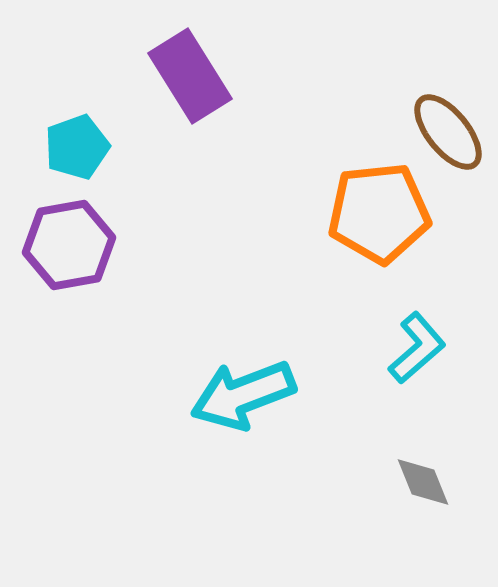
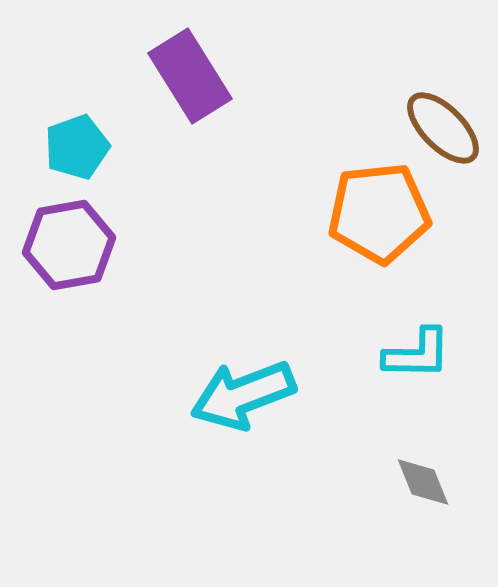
brown ellipse: moved 5 px left, 4 px up; rotated 6 degrees counterclockwise
cyan L-shape: moved 6 px down; rotated 42 degrees clockwise
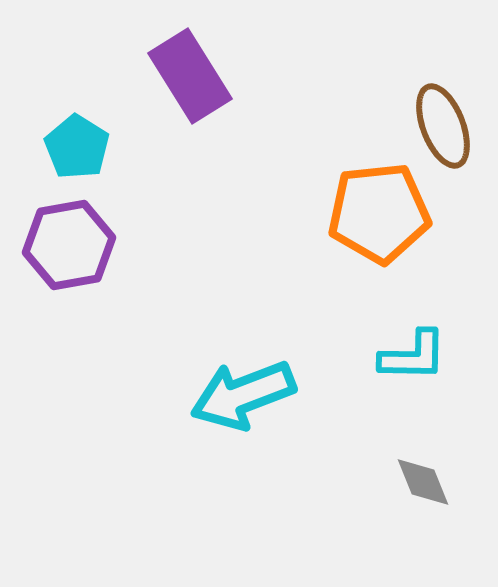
brown ellipse: moved 2 px up; rotated 24 degrees clockwise
cyan pentagon: rotated 20 degrees counterclockwise
cyan L-shape: moved 4 px left, 2 px down
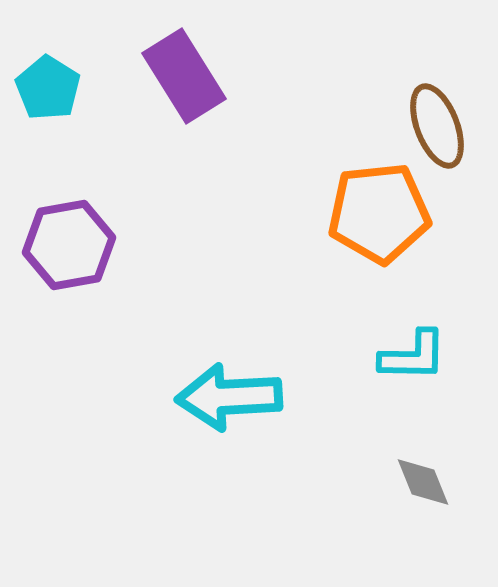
purple rectangle: moved 6 px left
brown ellipse: moved 6 px left
cyan pentagon: moved 29 px left, 59 px up
cyan arrow: moved 14 px left, 2 px down; rotated 18 degrees clockwise
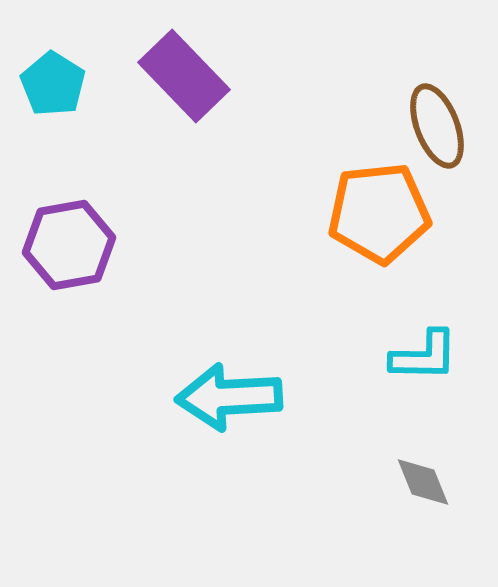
purple rectangle: rotated 12 degrees counterclockwise
cyan pentagon: moved 5 px right, 4 px up
cyan L-shape: moved 11 px right
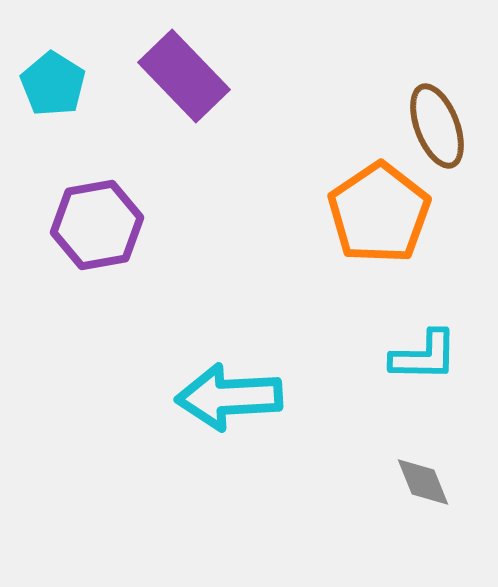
orange pentagon: rotated 28 degrees counterclockwise
purple hexagon: moved 28 px right, 20 px up
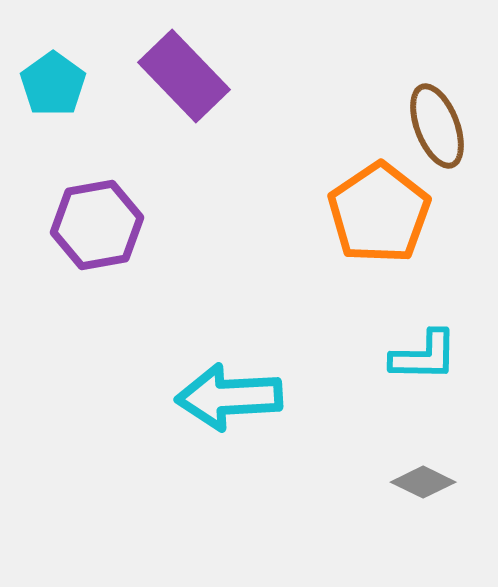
cyan pentagon: rotated 4 degrees clockwise
gray diamond: rotated 42 degrees counterclockwise
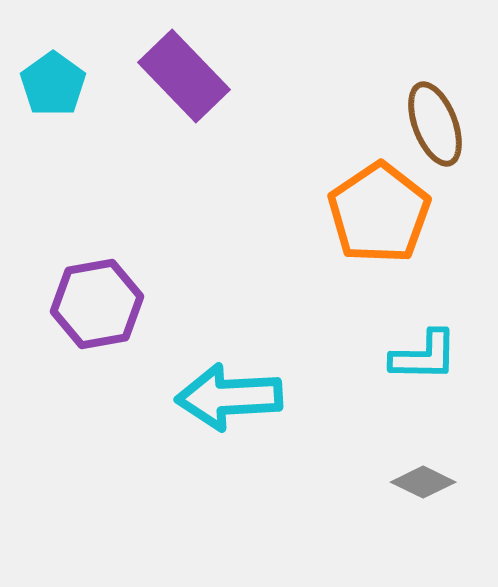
brown ellipse: moved 2 px left, 2 px up
purple hexagon: moved 79 px down
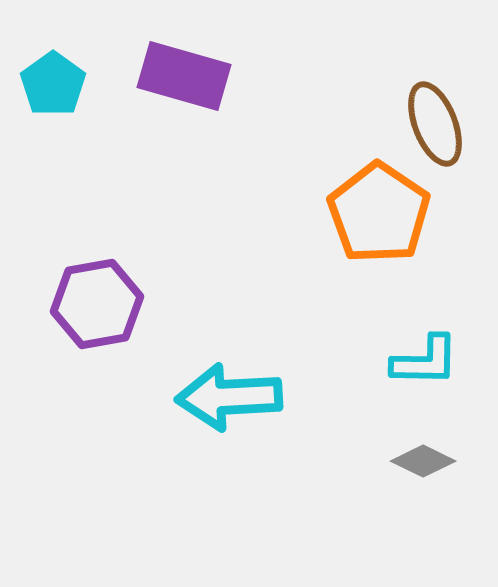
purple rectangle: rotated 30 degrees counterclockwise
orange pentagon: rotated 4 degrees counterclockwise
cyan L-shape: moved 1 px right, 5 px down
gray diamond: moved 21 px up
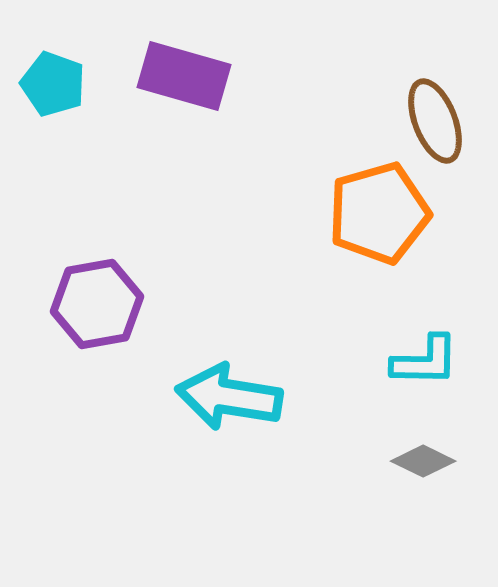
cyan pentagon: rotated 16 degrees counterclockwise
brown ellipse: moved 3 px up
orange pentagon: rotated 22 degrees clockwise
cyan arrow: rotated 12 degrees clockwise
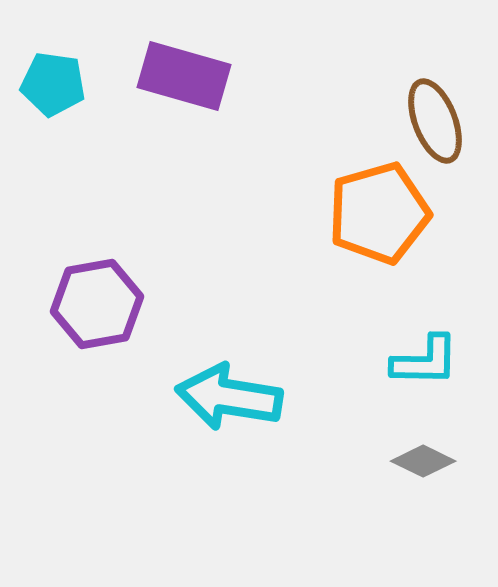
cyan pentagon: rotated 12 degrees counterclockwise
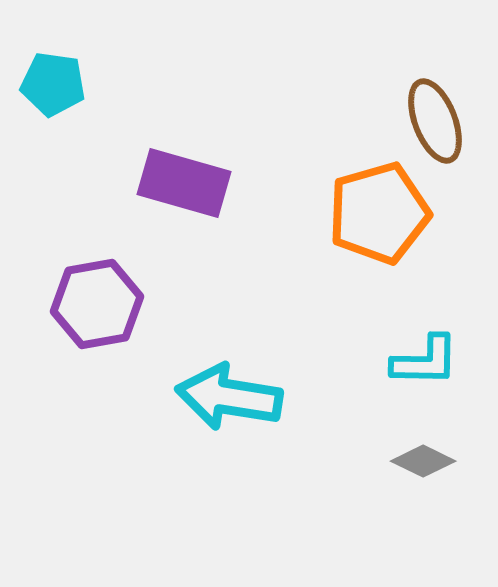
purple rectangle: moved 107 px down
